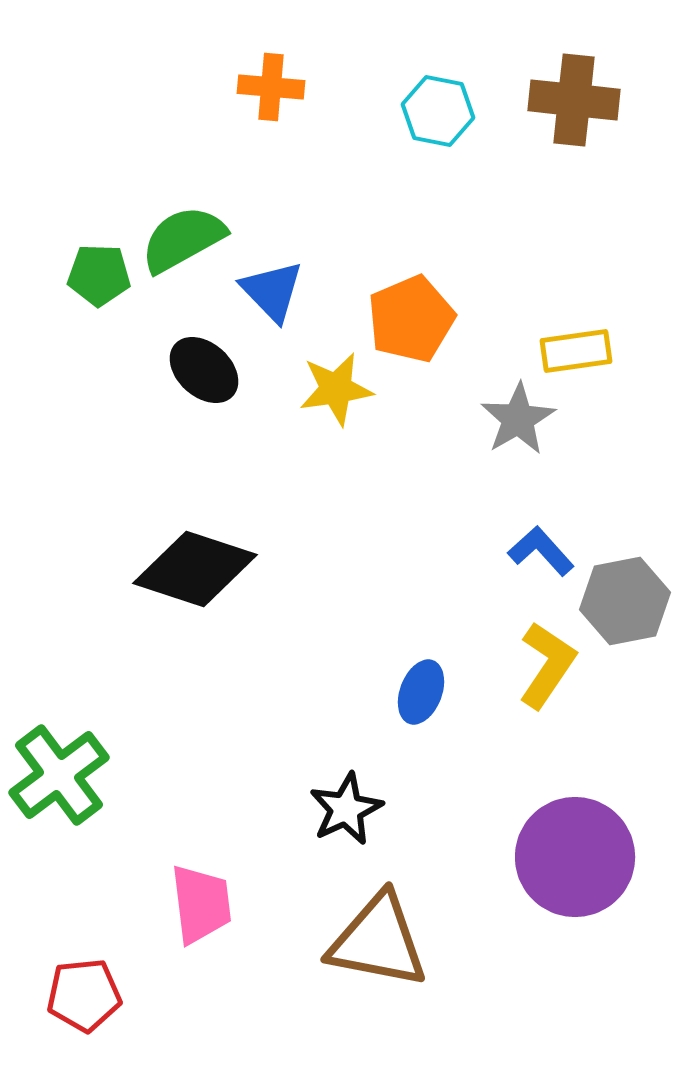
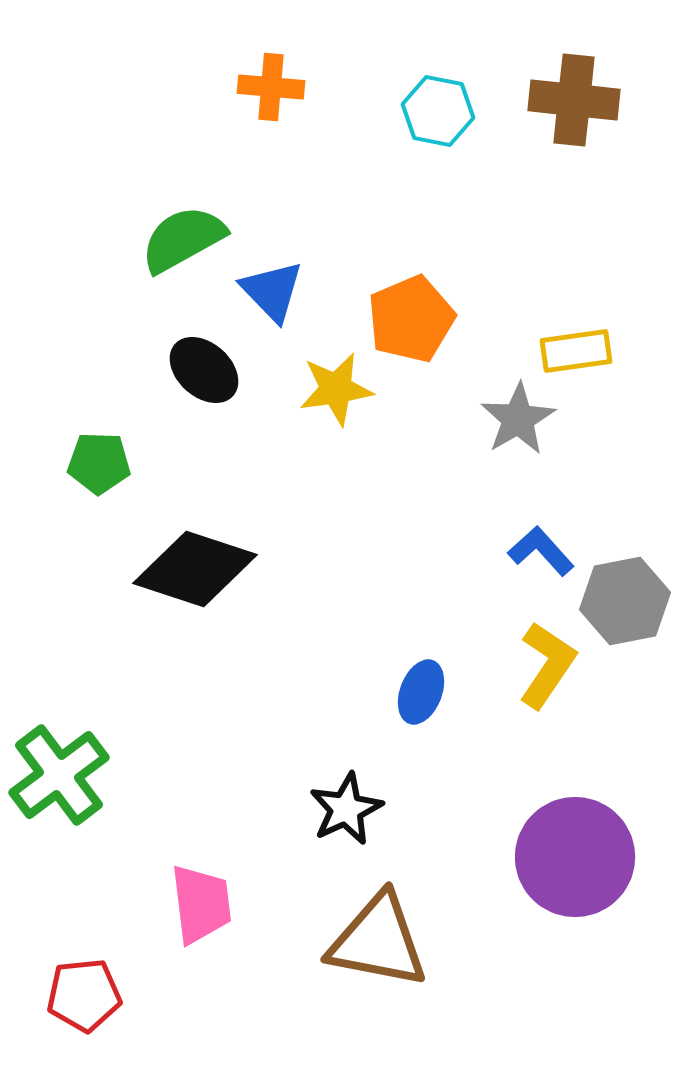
green pentagon: moved 188 px down
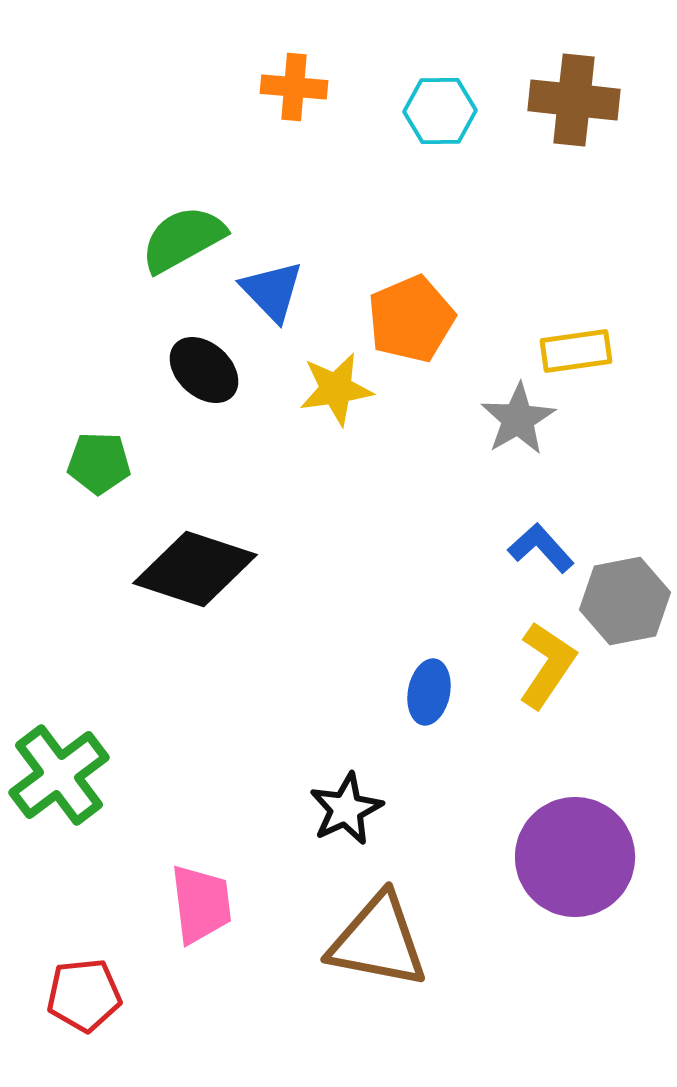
orange cross: moved 23 px right
cyan hexagon: moved 2 px right; rotated 12 degrees counterclockwise
blue L-shape: moved 3 px up
blue ellipse: moved 8 px right; rotated 10 degrees counterclockwise
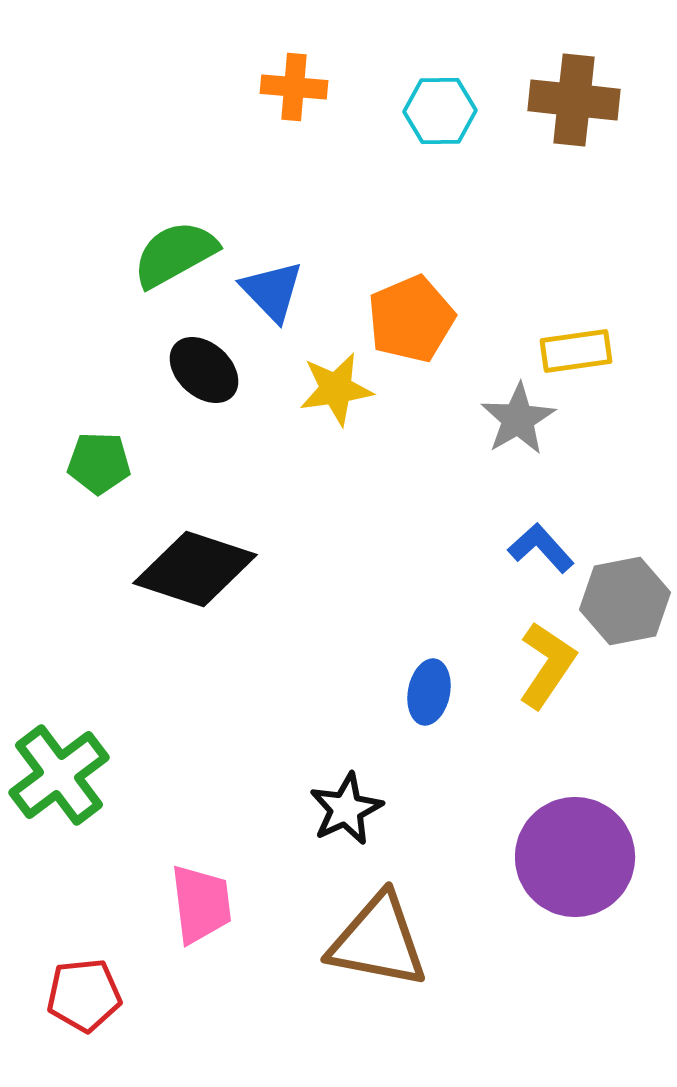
green semicircle: moved 8 px left, 15 px down
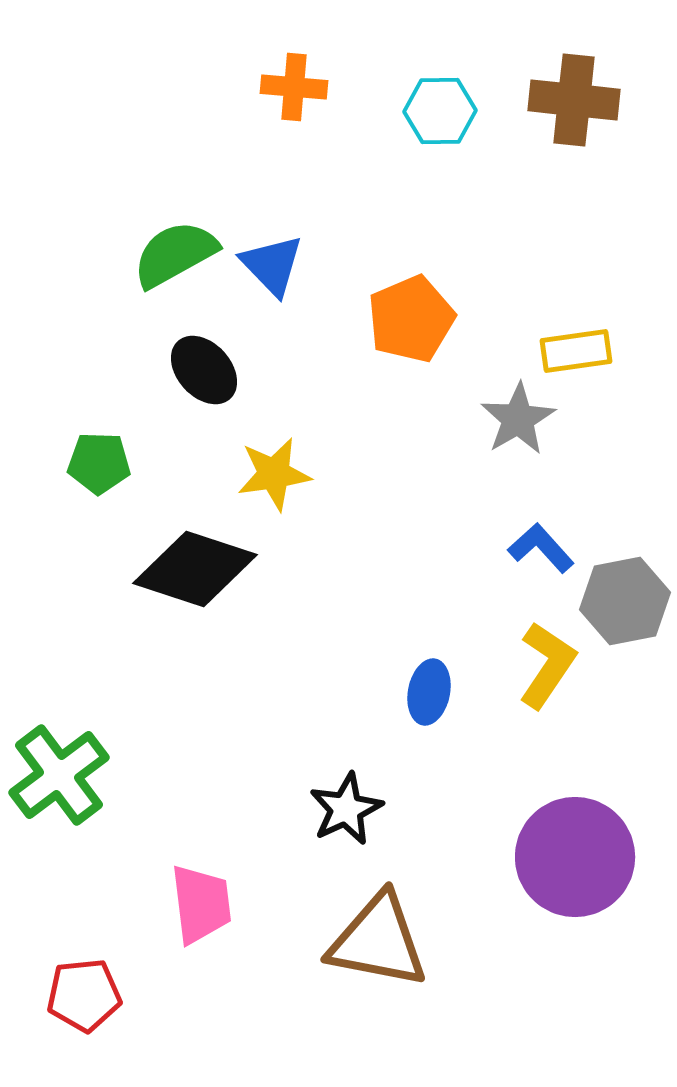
blue triangle: moved 26 px up
black ellipse: rotated 6 degrees clockwise
yellow star: moved 62 px left, 85 px down
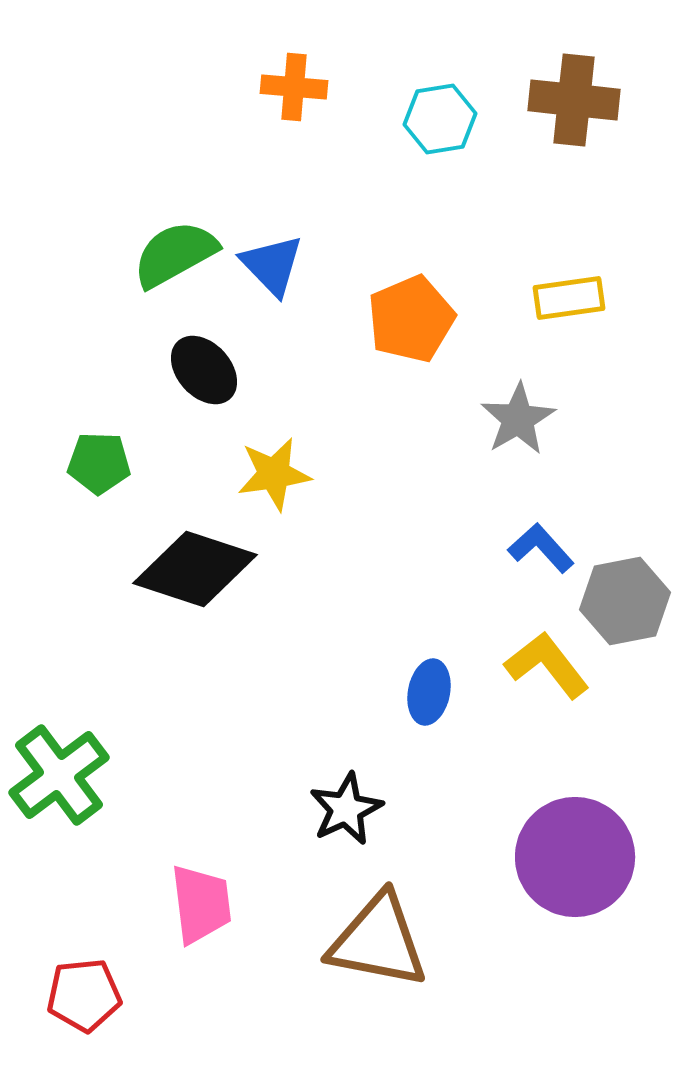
cyan hexagon: moved 8 px down; rotated 8 degrees counterclockwise
yellow rectangle: moved 7 px left, 53 px up
yellow L-shape: rotated 72 degrees counterclockwise
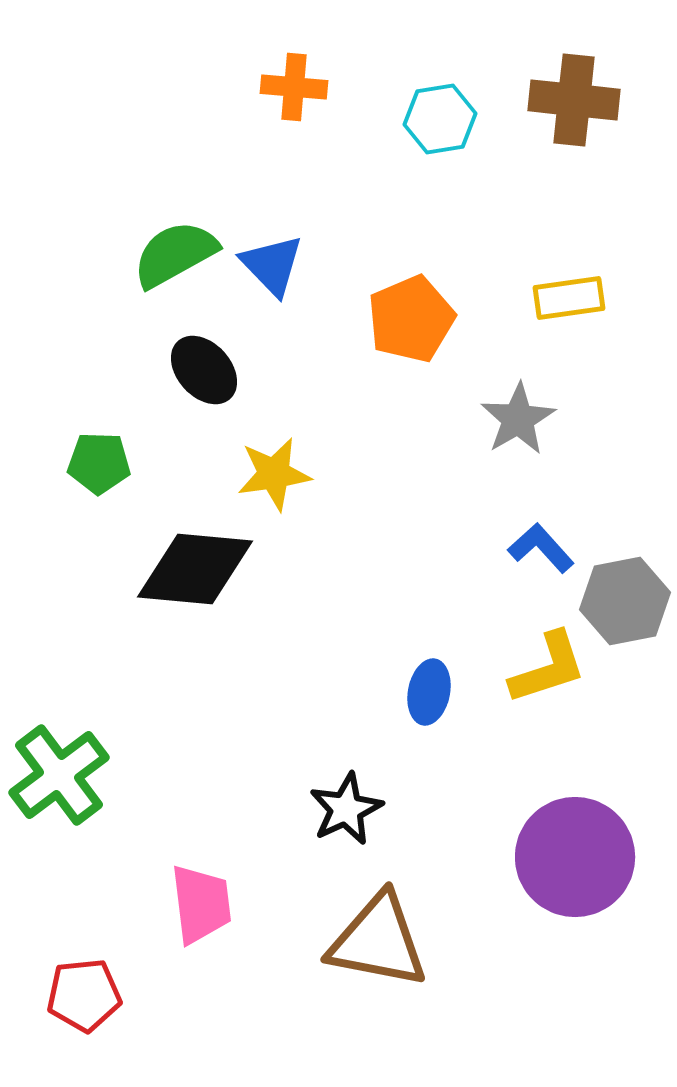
black diamond: rotated 13 degrees counterclockwise
yellow L-shape: moved 1 px right, 3 px down; rotated 110 degrees clockwise
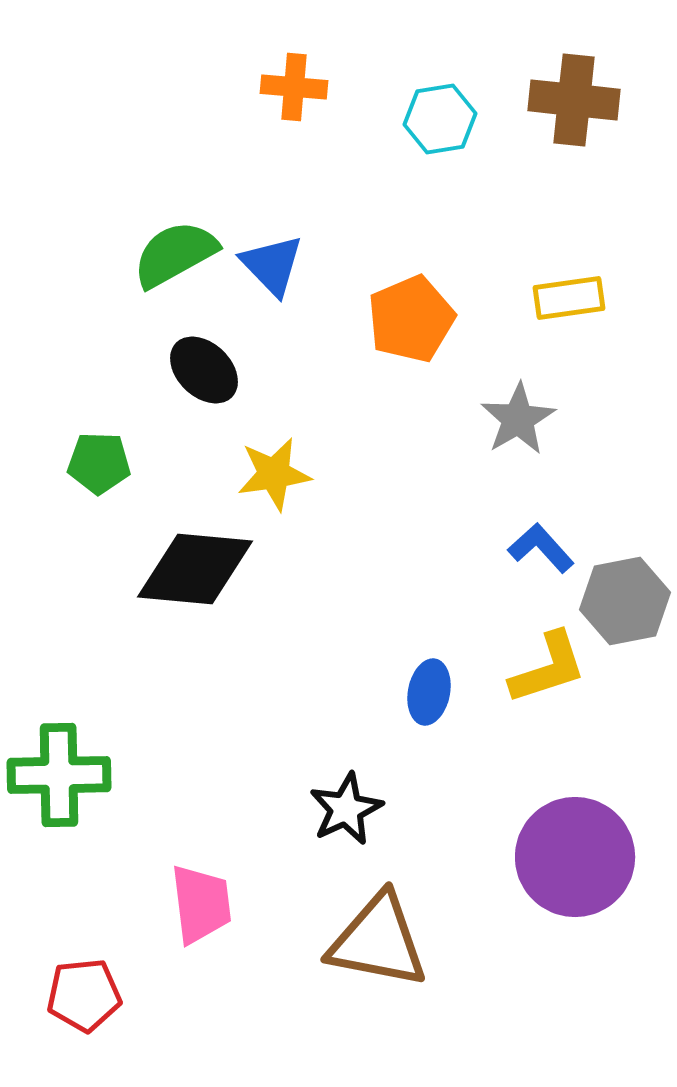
black ellipse: rotated 4 degrees counterclockwise
green cross: rotated 36 degrees clockwise
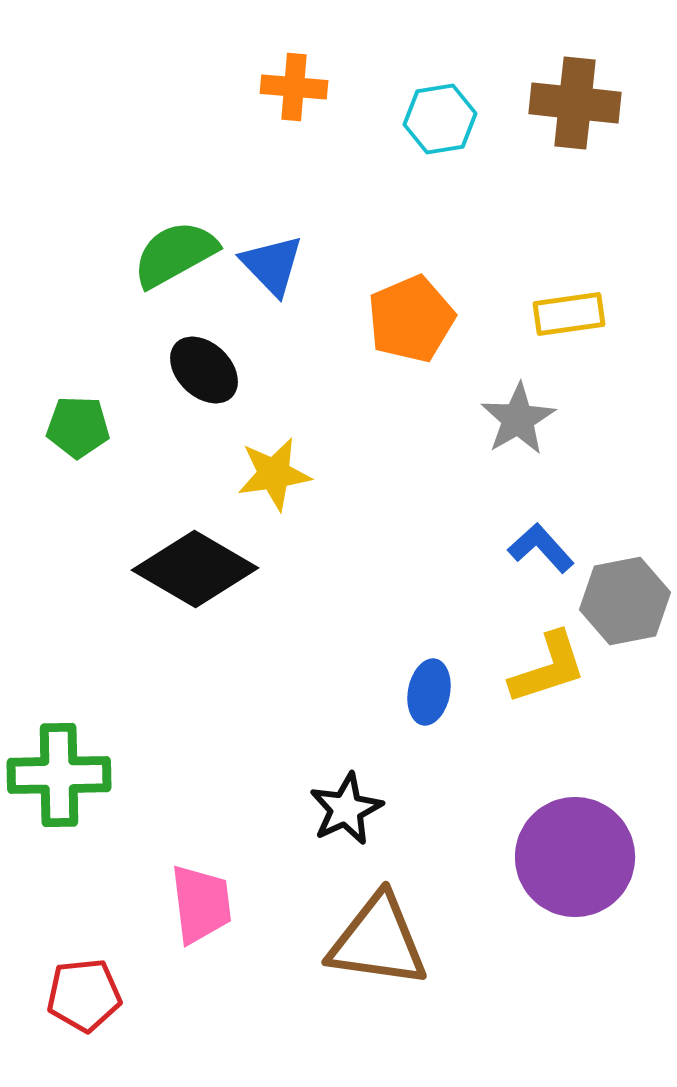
brown cross: moved 1 px right, 3 px down
yellow rectangle: moved 16 px down
green pentagon: moved 21 px left, 36 px up
black diamond: rotated 25 degrees clockwise
brown triangle: rotated 3 degrees counterclockwise
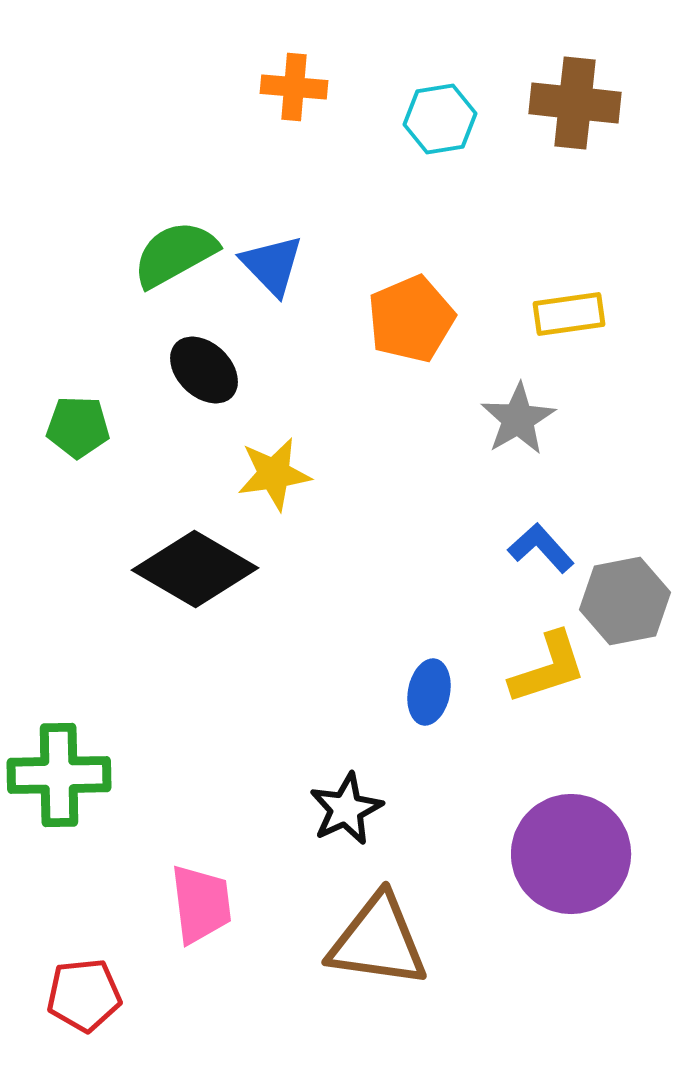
purple circle: moved 4 px left, 3 px up
